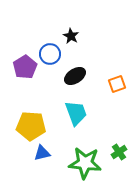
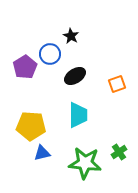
cyan trapezoid: moved 2 px right, 2 px down; rotated 20 degrees clockwise
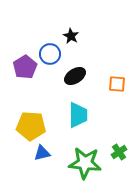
orange square: rotated 24 degrees clockwise
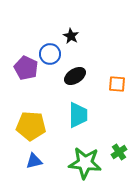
purple pentagon: moved 1 px right, 1 px down; rotated 15 degrees counterclockwise
blue triangle: moved 8 px left, 8 px down
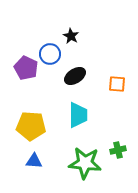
green cross: moved 1 px left, 2 px up; rotated 21 degrees clockwise
blue triangle: rotated 18 degrees clockwise
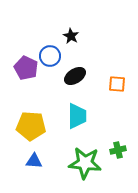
blue circle: moved 2 px down
cyan trapezoid: moved 1 px left, 1 px down
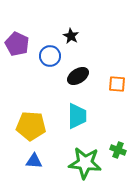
purple pentagon: moved 9 px left, 24 px up
black ellipse: moved 3 px right
green cross: rotated 35 degrees clockwise
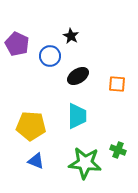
blue triangle: moved 2 px right; rotated 18 degrees clockwise
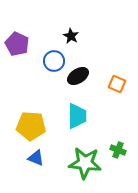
blue circle: moved 4 px right, 5 px down
orange square: rotated 18 degrees clockwise
blue triangle: moved 3 px up
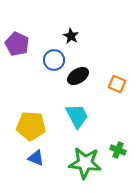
blue circle: moved 1 px up
cyan trapezoid: rotated 28 degrees counterclockwise
